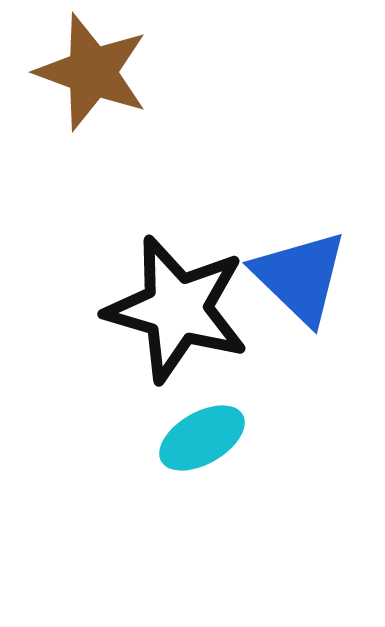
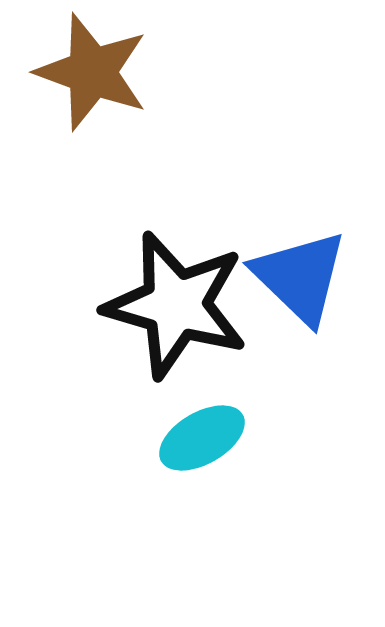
black star: moved 1 px left, 4 px up
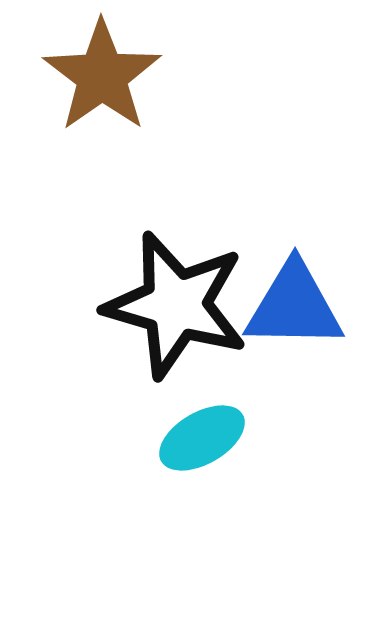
brown star: moved 10 px right, 4 px down; rotated 17 degrees clockwise
blue triangle: moved 6 px left, 29 px down; rotated 43 degrees counterclockwise
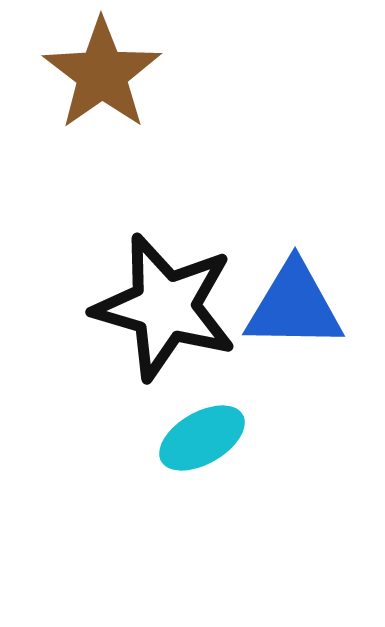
brown star: moved 2 px up
black star: moved 11 px left, 2 px down
